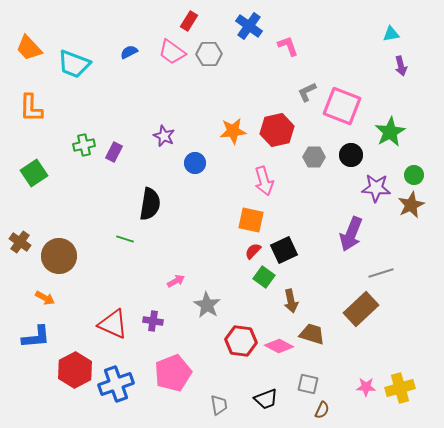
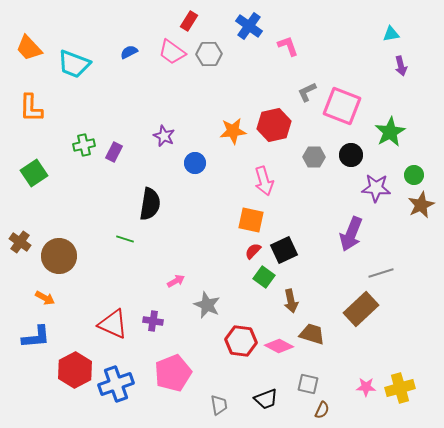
red hexagon at (277, 130): moved 3 px left, 5 px up
brown star at (411, 205): moved 10 px right
gray star at (207, 305): rotated 8 degrees counterclockwise
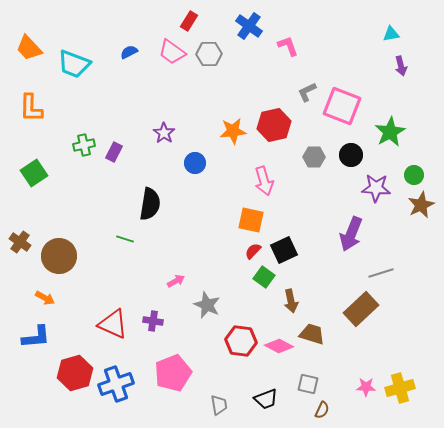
purple star at (164, 136): moved 3 px up; rotated 10 degrees clockwise
red hexagon at (75, 370): moved 3 px down; rotated 12 degrees clockwise
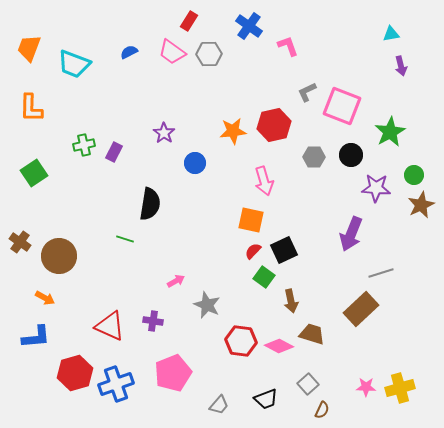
orange trapezoid at (29, 48): rotated 64 degrees clockwise
red triangle at (113, 324): moved 3 px left, 2 px down
gray square at (308, 384): rotated 35 degrees clockwise
gray trapezoid at (219, 405): rotated 50 degrees clockwise
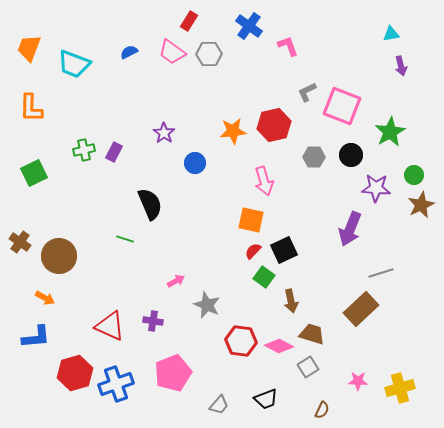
green cross at (84, 145): moved 5 px down
green square at (34, 173): rotated 8 degrees clockwise
black semicircle at (150, 204): rotated 32 degrees counterclockwise
purple arrow at (351, 234): moved 1 px left, 5 px up
gray square at (308, 384): moved 17 px up; rotated 10 degrees clockwise
pink star at (366, 387): moved 8 px left, 6 px up
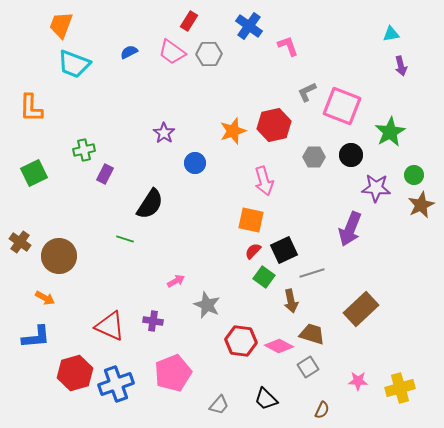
orange trapezoid at (29, 48): moved 32 px right, 23 px up
orange star at (233, 131): rotated 12 degrees counterclockwise
purple rectangle at (114, 152): moved 9 px left, 22 px down
black semicircle at (150, 204): rotated 56 degrees clockwise
gray line at (381, 273): moved 69 px left
black trapezoid at (266, 399): rotated 65 degrees clockwise
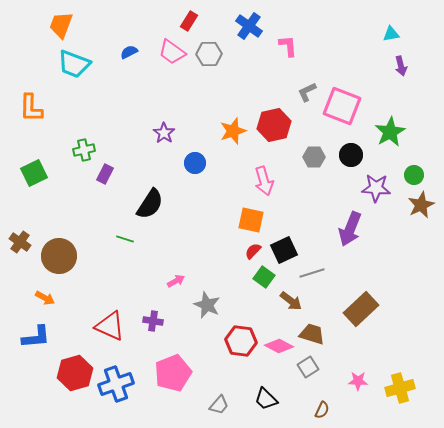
pink L-shape at (288, 46): rotated 15 degrees clockwise
brown arrow at (291, 301): rotated 40 degrees counterclockwise
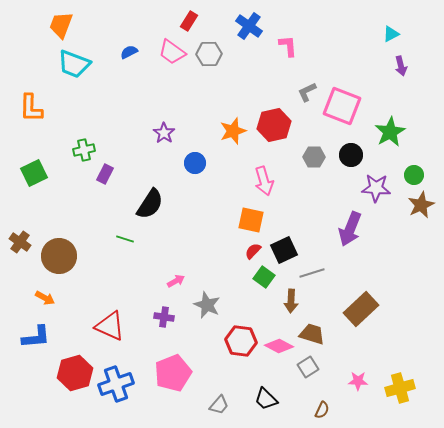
cyan triangle at (391, 34): rotated 18 degrees counterclockwise
brown arrow at (291, 301): rotated 55 degrees clockwise
purple cross at (153, 321): moved 11 px right, 4 px up
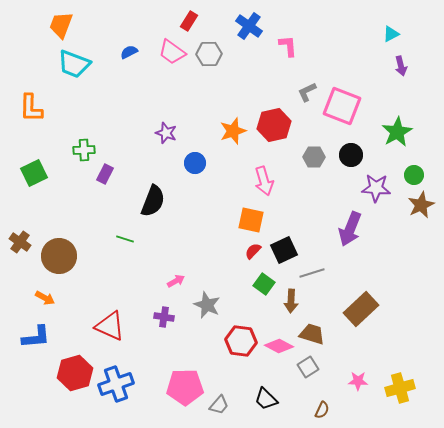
green star at (390, 132): moved 7 px right
purple star at (164, 133): moved 2 px right; rotated 15 degrees counterclockwise
green cross at (84, 150): rotated 10 degrees clockwise
black semicircle at (150, 204): moved 3 px right, 3 px up; rotated 12 degrees counterclockwise
green square at (264, 277): moved 7 px down
pink pentagon at (173, 373): moved 12 px right, 14 px down; rotated 21 degrees clockwise
